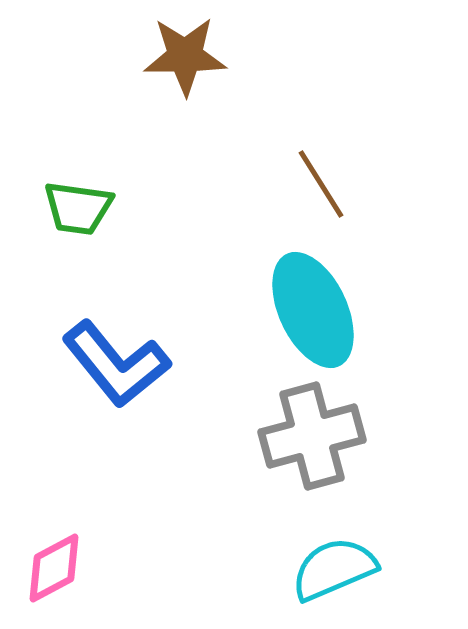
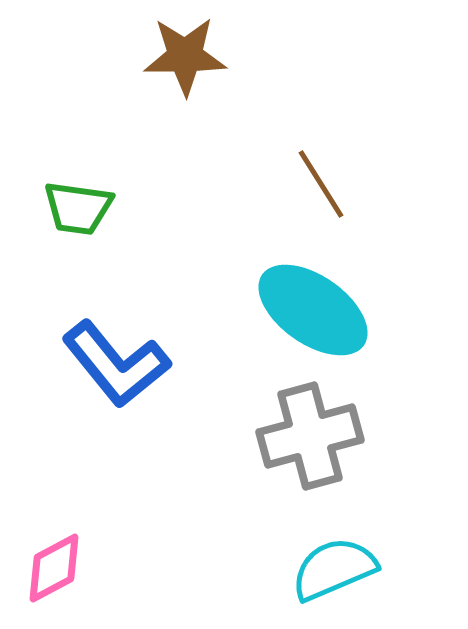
cyan ellipse: rotated 30 degrees counterclockwise
gray cross: moved 2 px left
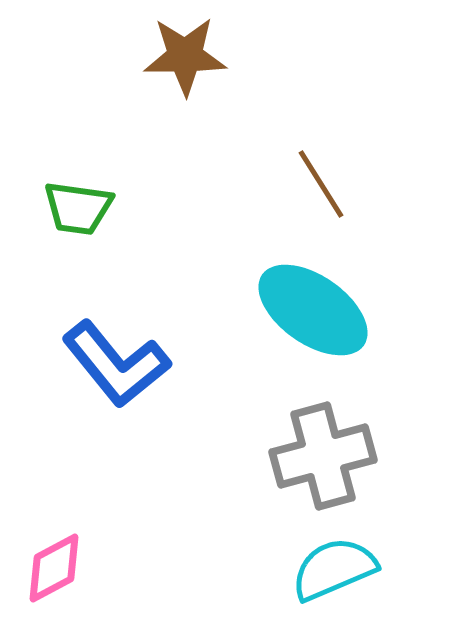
gray cross: moved 13 px right, 20 px down
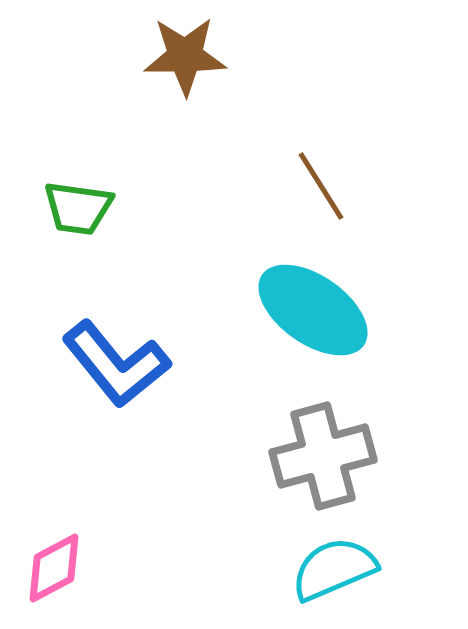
brown line: moved 2 px down
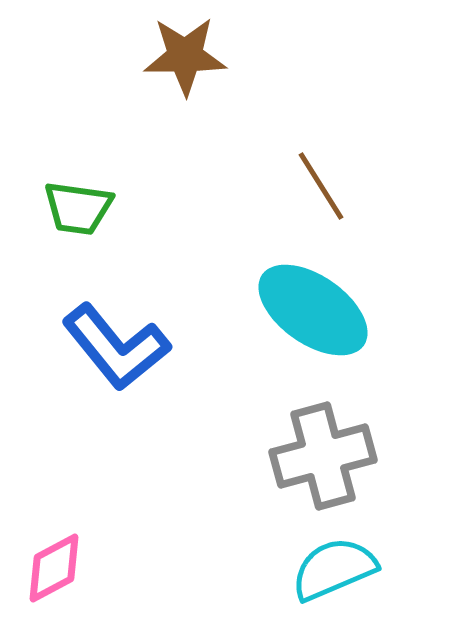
blue L-shape: moved 17 px up
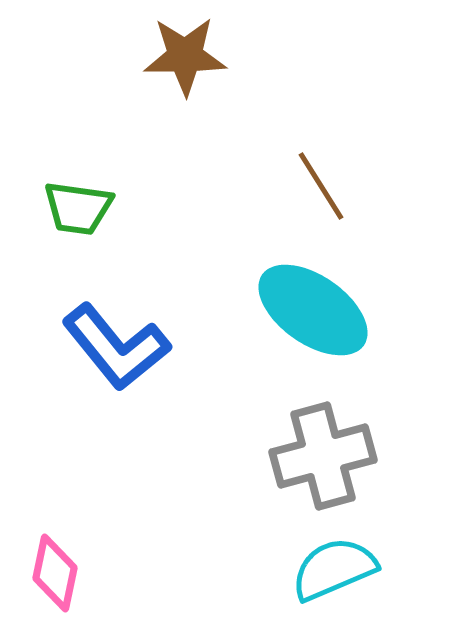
pink diamond: moved 1 px right, 5 px down; rotated 50 degrees counterclockwise
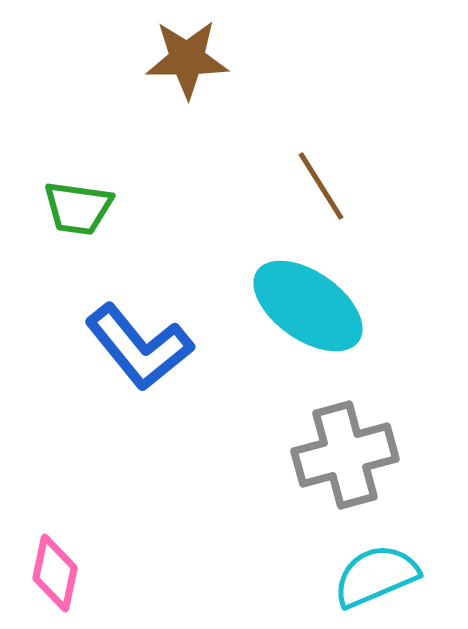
brown star: moved 2 px right, 3 px down
cyan ellipse: moved 5 px left, 4 px up
blue L-shape: moved 23 px right
gray cross: moved 22 px right, 1 px up
cyan semicircle: moved 42 px right, 7 px down
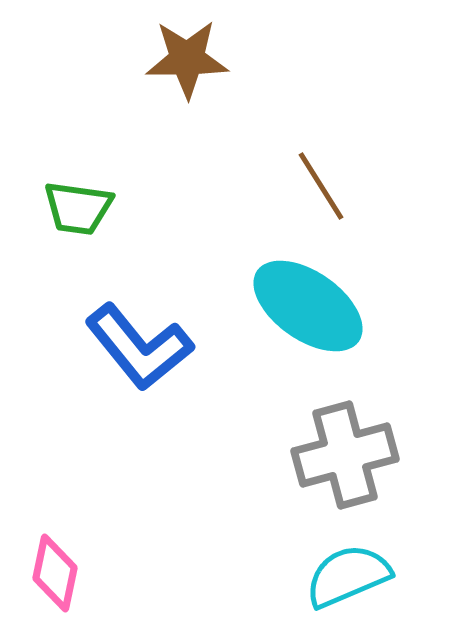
cyan semicircle: moved 28 px left
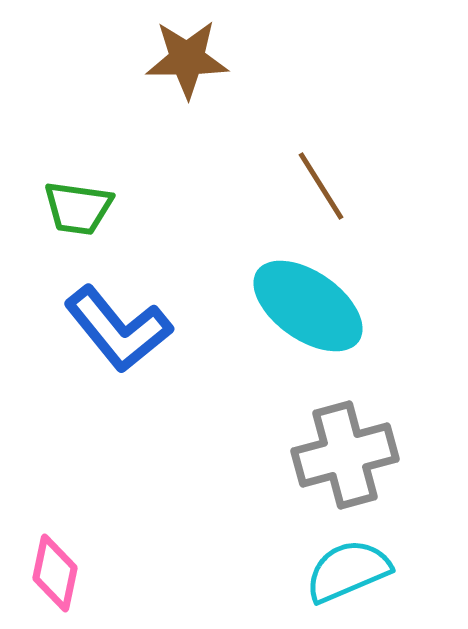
blue L-shape: moved 21 px left, 18 px up
cyan semicircle: moved 5 px up
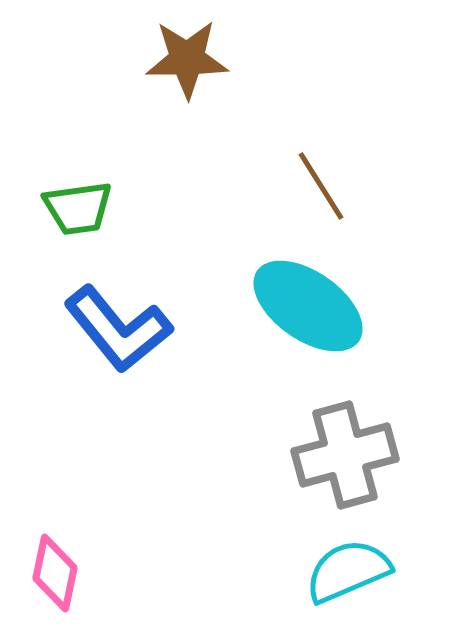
green trapezoid: rotated 16 degrees counterclockwise
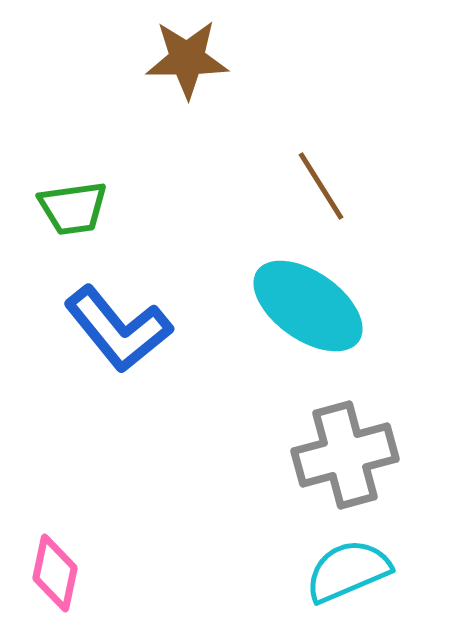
green trapezoid: moved 5 px left
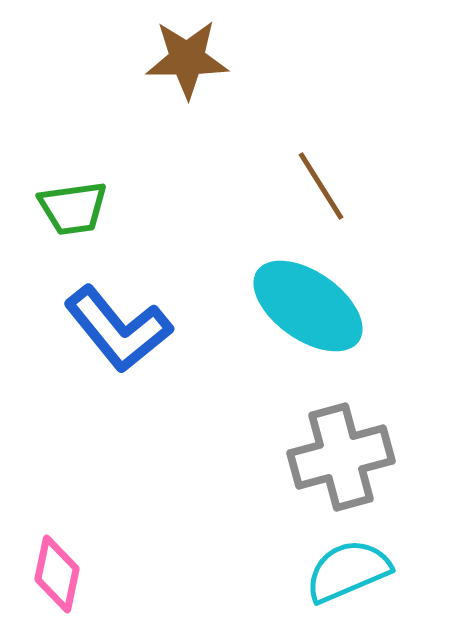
gray cross: moved 4 px left, 2 px down
pink diamond: moved 2 px right, 1 px down
